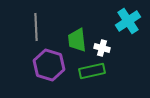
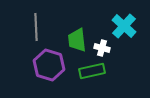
cyan cross: moved 4 px left, 5 px down; rotated 15 degrees counterclockwise
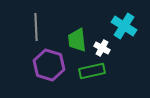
cyan cross: rotated 10 degrees counterclockwise
white cross: rotated 14 degrees clockwise
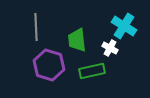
white cross: moved 8 px right
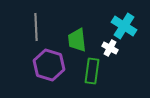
green rectangle: rotated 70 degrees counterclockwise
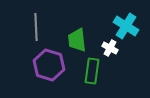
cyan cross: moved 2 px right
